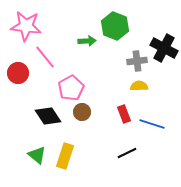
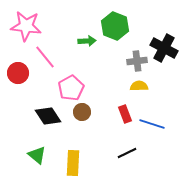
red rectangle: moved 1 px right
yellow rectangle: moved 8 px right, 7 px down; rotated 15 degrees counterclockwise
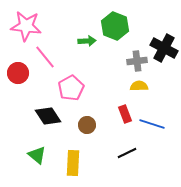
brown circle: moved 5 px right, 13 px down
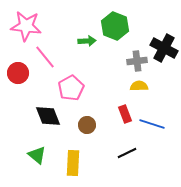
black diamond: rotated 12 degrees clockwise
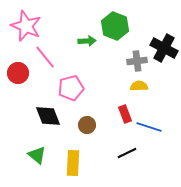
pink star: rotated 16 degrees clockwise
pink pentagon: rotated 15 degrees clockwise
blue line: moved 3 px left, 3 px down
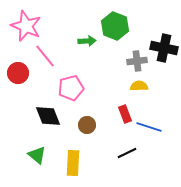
black cross: rotated 16 degrees counterclockwise
pink line: moved 1 px up
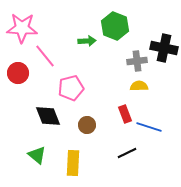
pink star: moved 4 px left, 2 px down; rotated 20 degrees counterclockwise
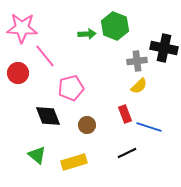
green arrow: moved 7 px up
yellow semicircle: rotated 138 degrees clockwise
yellow rectangle: moved 1 px right, 1 px up; rotated 70 degrees clockwise
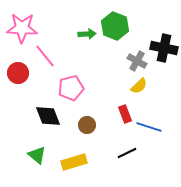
gray cross: rotated 36 degrees clockwise
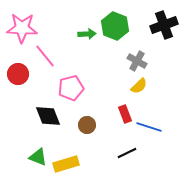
black cross: moved 23 px up; rotated 32 degrees counterclockwise
red circle: moved 1 px down
green triangle: moved 1 px right, 2 px down; rotated 18 degrees counterclockwise
yellow rectangle: moved 8 px left, 2 px down
